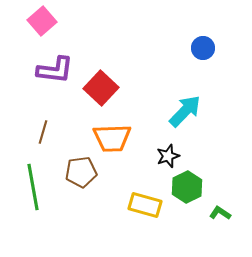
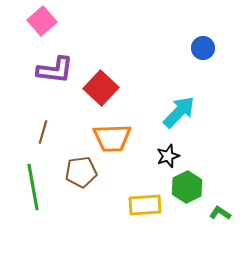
cyan arrow: moved 6 px left, 1 px down
yellow rectangle: rotated 20 degrees counterclockwise
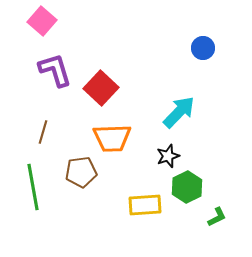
pink square: rotated 8 degrees counterclockwise
purple L-shape: rotated 114 degrees counterclockwise
green L-shape: moved 3 px left, 4 px down; rotated 120 degrees clockwise
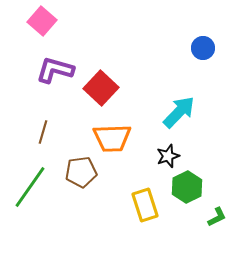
purple L-shape: rotated 57 degrees counterclockwise
green line: moved 3 px left; rotated 45 degrees clockwise
yellow rectangle: rotated 76 degrees clockwise
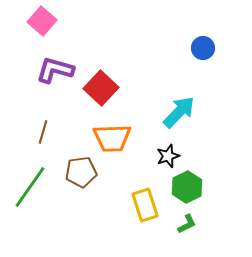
green L-shape: moved 30 px left, 7 px down
